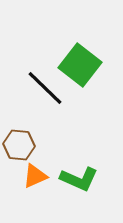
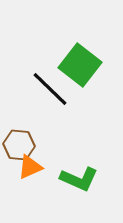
black line: moved 5 px right, 1 px down
orange triangle: moved 5 px left, 9 px up
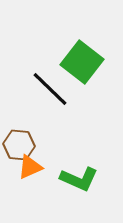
green square: moved 2 px right, 3 px up
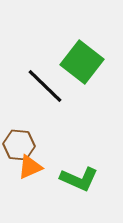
black line: moved 5 px left, 3 px up
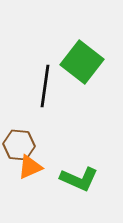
black line: rotated 54 degrees clockwise
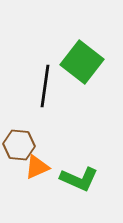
orange triangle: moved 7 px right
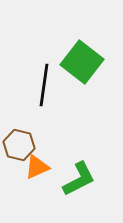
black line: moved 1 px left, 1 px up
brown hexagon: rotated 8 degrees clockwise
green L-shape: rotated 51 degrees counterclockwise
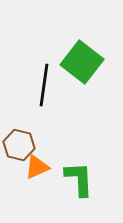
green L-shape: rotated 66 degrees counterclockwise
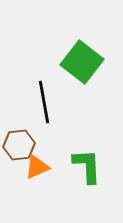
black line: moved 17 px down; rotated 18 degrees counterclockwise
brown hexagon: rotated 20 degrees counterclockwise
green L-shape: moved 8 px right, 13 px up
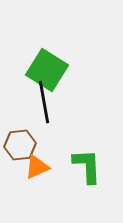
green square: moved 35 px left, 8 px down; rotated 6 degrees counterclockwise
brown hexagon: moved 1 px right
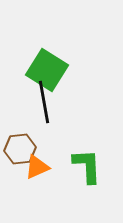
brown hexagon: moved 4 px down
